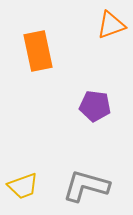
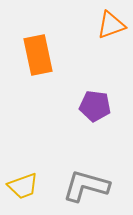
orange rectangle: moved 4 px down
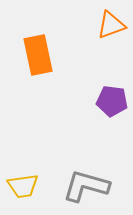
purple pentagon: moved 17 px right, 5 px up
yellow trapezoid: rotated 12 degrees clockwise
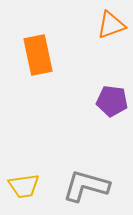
yellow trapezoid: moved 1 px right
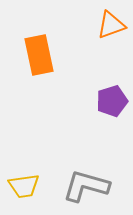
orange rectangle: moved 1 px right
purple pentagon: rotated 24 degrees counterclockwise
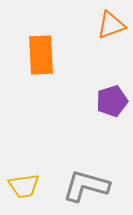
orange rectangle: moved 2 px right; rotated 9 degrees clockwise
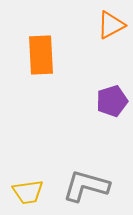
orange triangle: rotated 8 degrees counterclockwise
yellow trapezoid: moved 4 px right, 6 px down
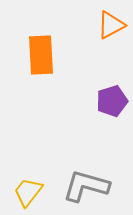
yellow trapezoid: rotated 136 degrees clockwise
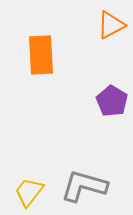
purple pentagon: rotated 24 degrees counterclockwise
gray L-shape: moved 2 px left
yellow trapezoid: moved 1 px right
